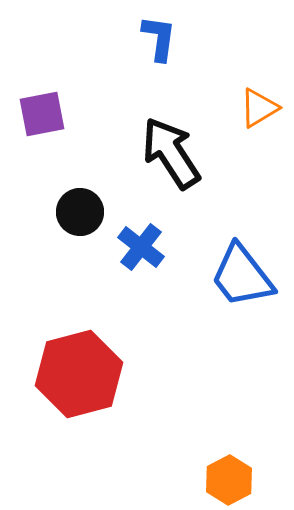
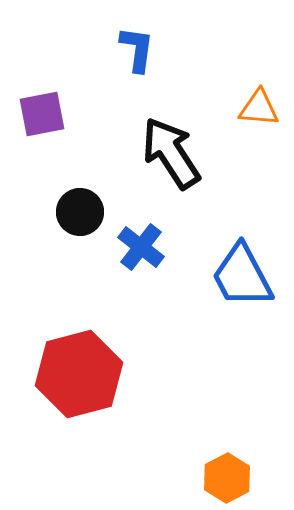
blue L-shape: moved 22 px left, 11 px down
orange triangle: rotated 36 degrees clockwise
blue trapezoid: rotated 10 degrees clockwise
orange hexagon: moved 2 px left, 2 px up
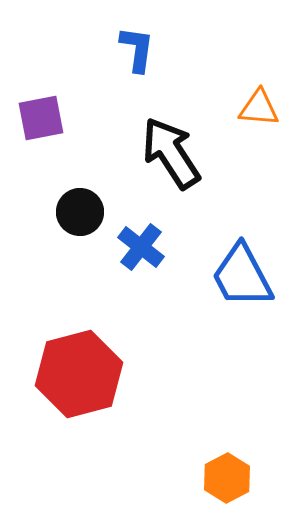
purple square: moved 1 px left, 4 px down
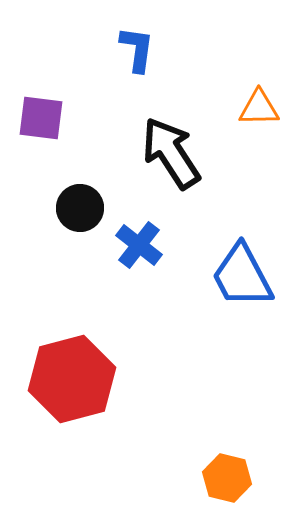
orange triangle: rotated 6 degrees counterclockwise
purple square: rotated 18 degrees clockwise
black circle: moved 4 px up
blue cross: moved 2 px left, 2 px up
red hexagon: moved 7 px left, 5 px down
orange hexagon: rotated 18 degrees counterclockwise
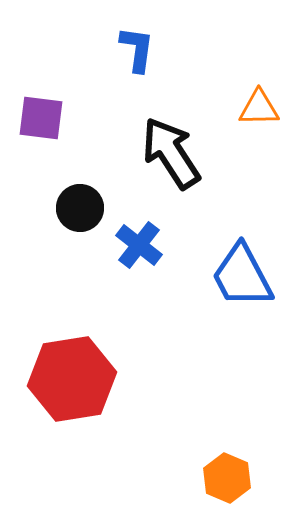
red hexagon: rotated 6 degrees clockwise
orange hexagon: rotated 9 degrees clockwise
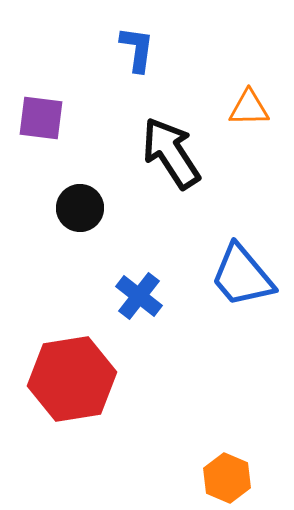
orange triangle: moved 10 px left
blue cross: moved 51 px down
blue trapezoid: rotated 12 degrees counterclockwise
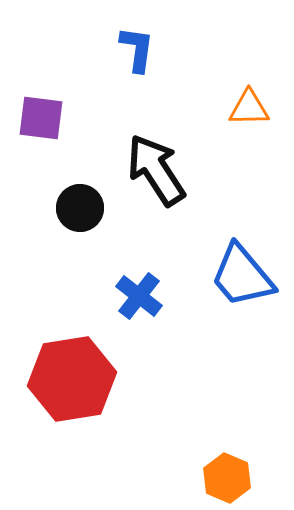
black arrow: moved 15 px left, 17 px down
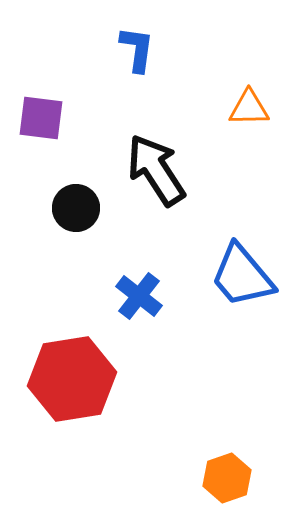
black circle: moved 4 px left
orange hexagon: rotated 18 degrees clockwise
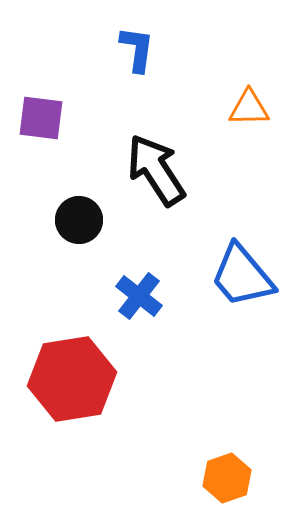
black circle: moved 3 px right, 12 px down
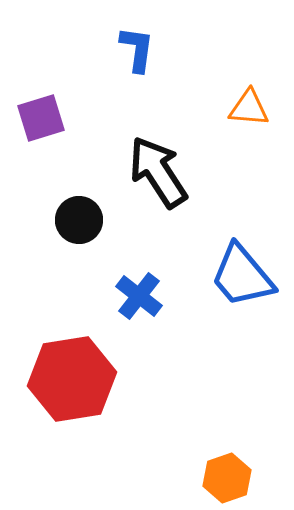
orange triangle: rotated 6 degrees clockwise
purple square: rotated 24 degrees counterclockwise
black arrow: moved 2 px right, 2 px down
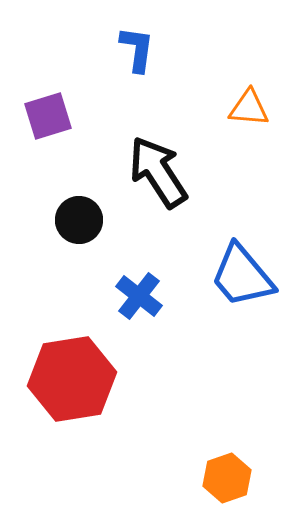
purple square: moved 7 px right, 2 px up
